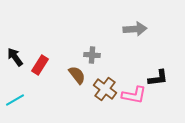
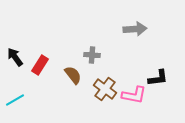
brown semicircle: moved 4 px left
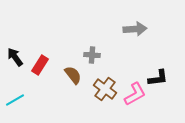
pink L-shape: moved 1 px right, 1 px up; rotated 40 degrees counterclockwise
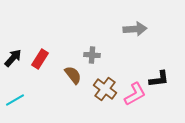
black arrow: moved 2 px left, 1 px down; rotated 78 degrees clockwise
red rectangle: moved 6 px up
black L-shape: moved 1 px right, 1 px down
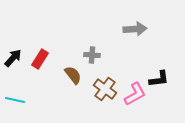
cyan line: rotated 42 degrees clockwise
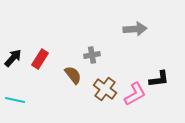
gray cross: rotated 14 degrees counterclockwise
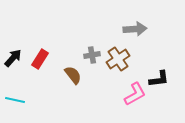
brown cross: moved 13 px right, 30 px up; rotated 20 degrees clockwise
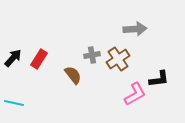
red rectangle: moved 1 px left
cyan line: moved 1 px left, 3 px down
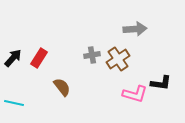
red rectangle: moved 1 px up
brown semicircle: moved 11 px left, 12 px down
black L-shape: moved 2 px right, 4 px down; rotated 15 degrees clockwise
pink L-shape: rotated 45 degrees clockwise
